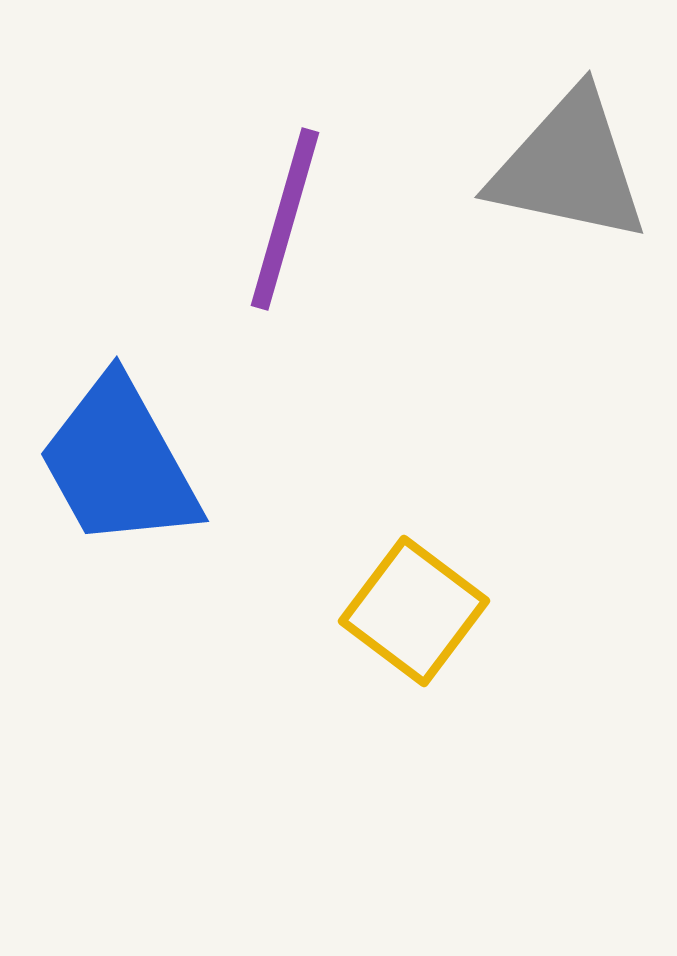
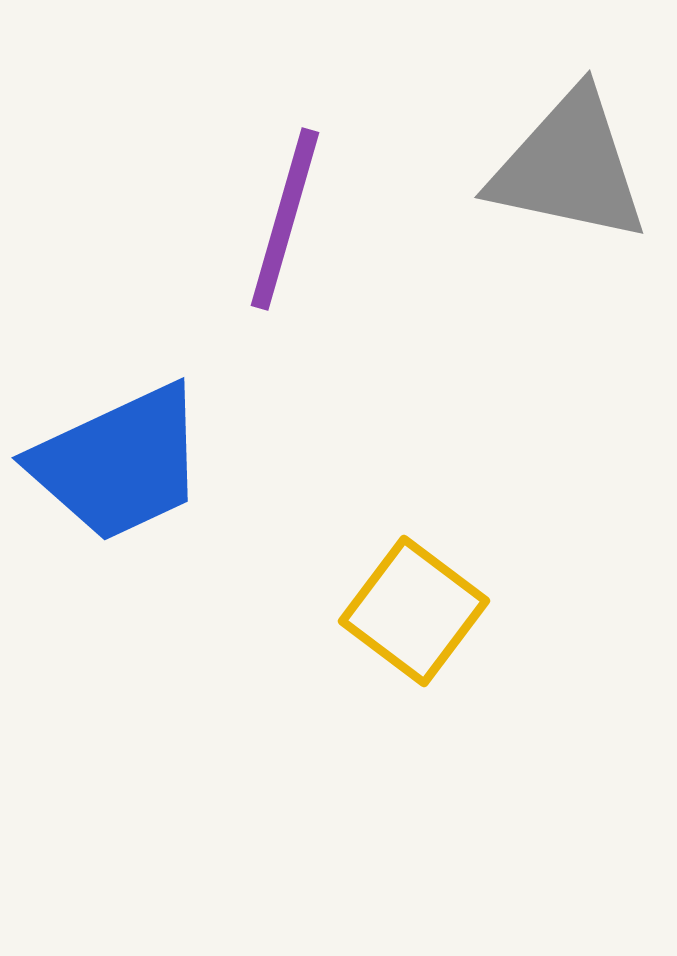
blue trapezoid: rotated 86 degrees counterclockwise
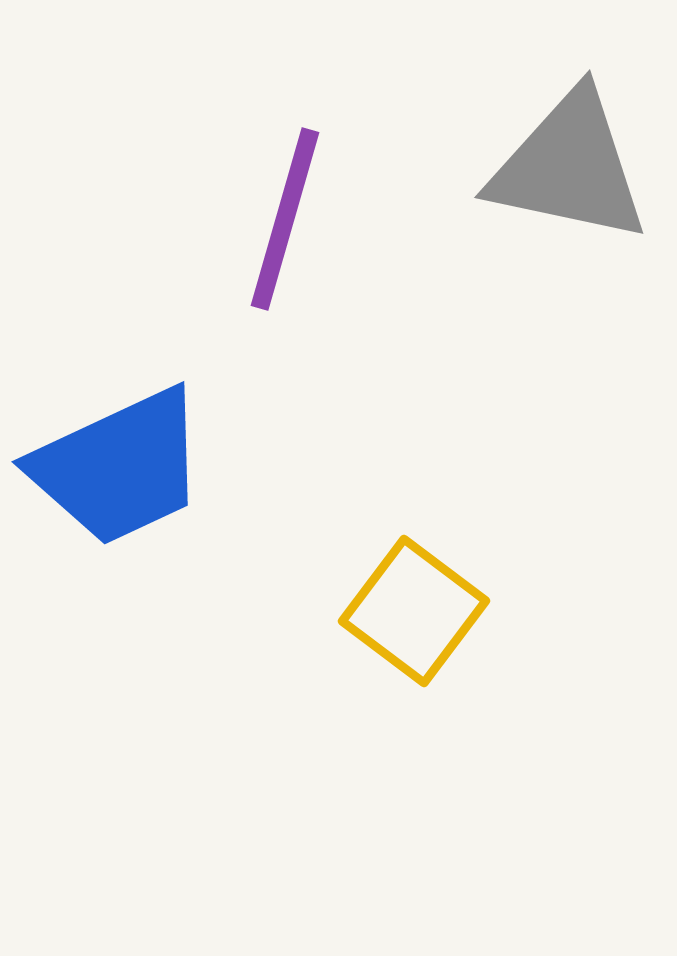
blue trapezoid: moved 4 px down
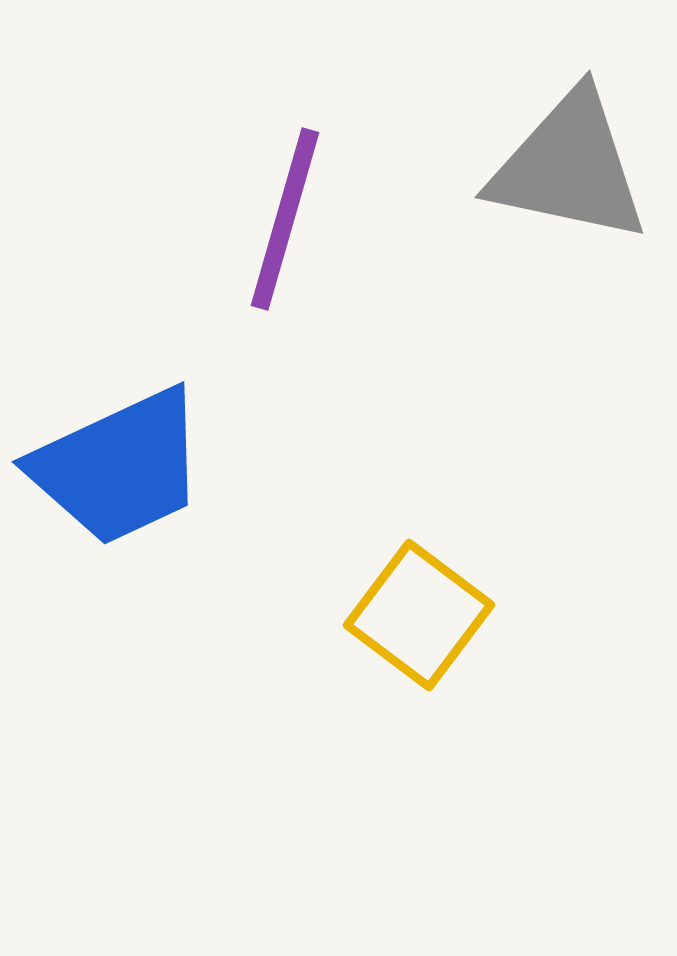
yellow square: moved 5 px right, 4 px down
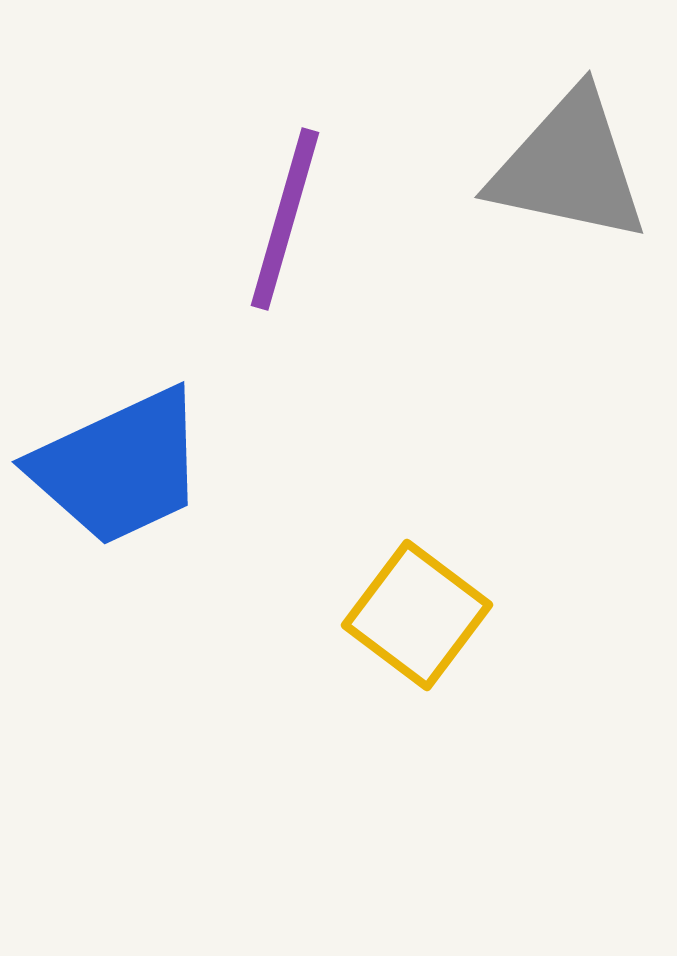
yellow square: moved 2 px left
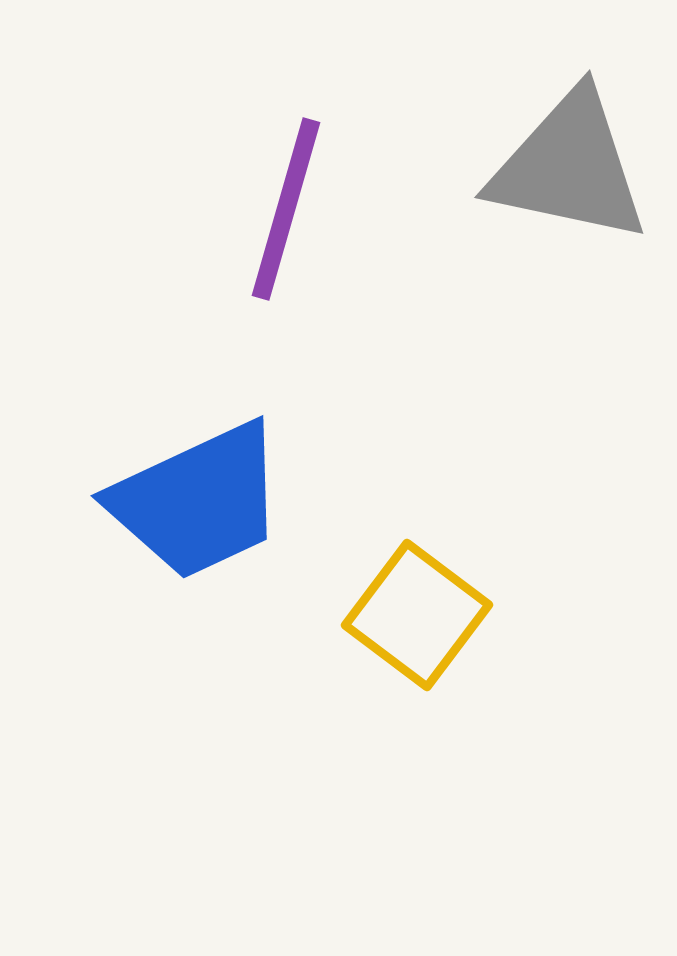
purple line: moved 1 px right, 10 px up
blue trapezoid: moved 79 px right, 34 px down
